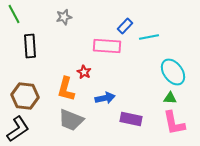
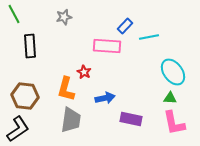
gray trapezoid: rotated 104 degrees counterclockwise
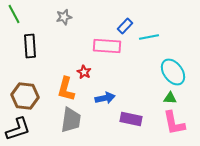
black L-shape: rotated 16 degrees clockwise
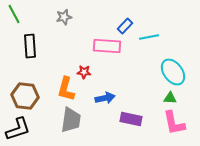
red star: rotated 24 degrees counterclockwise
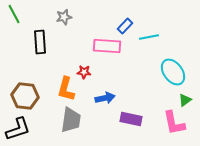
black rectangle: moved 10 px right, 4 px up
green triangle: moved 15 px right, 2 px down; rotated 40 degrees counterclockwise
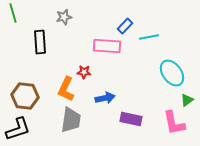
green line: moved 1 px left, 1 px up; rotated 12 degrees clockwise
cyan ellipse: moved 1 px left, 1 px down
orange L-shape: rotated 10 degrees clockwise
green triangle: moved 2 px right
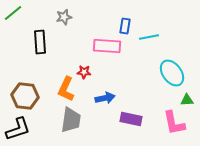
green line: rotated 66 degrees clockwise
blue rectangle: rotated 35 degrees counterclockwise
green triangle: rotated 32 degrees clockwise
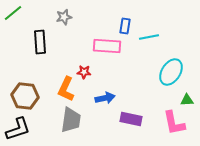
cyan ellipse: moved 1 px left, 1 px up; rotated 68 degrees clockwise
